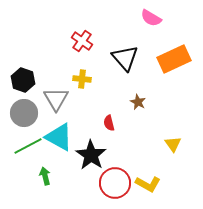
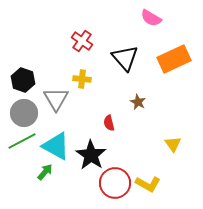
cyan triangle: moved 3 px left, 9 px down
green line: moved 6 px left, 5 px up
green arrow: moved 4 px up; rotated 54 degrees clockwise
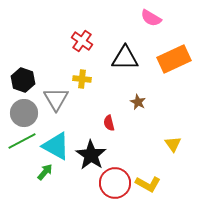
black triangle: rotated 48 degrees counterclockwise
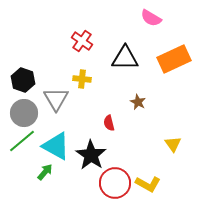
green line: rotated 12 degrees counterclockwise
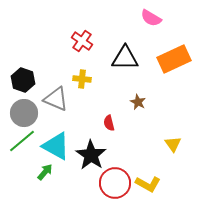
gray triangle: rotated 36 degrees counterclockwise
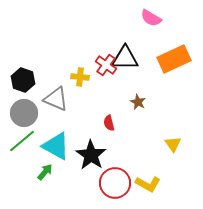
red cross: moved 24 px right, 24 px down
yellow cross: moved 2 px left, 2 px up
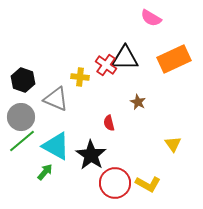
gray circle: moved 3 px left, 4 px down
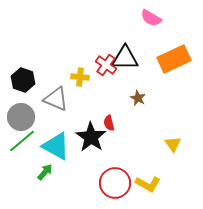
brown star: moved 4 px up
black star: moved 18 px up
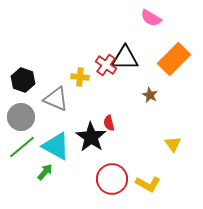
orange rectangle: rotated 20 degrees counterclockwise
brown star: moved 12 px right, 3 px up
green line: moved 6 px down
red circle: moved 3 px left, 4 px up
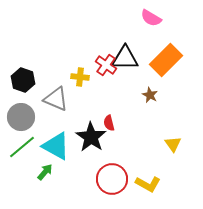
orange rectangle: moved 8 px left, 1 px down
